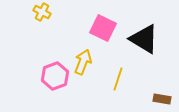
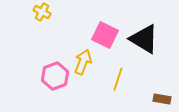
pink square: moved 2 px right, 7 px down
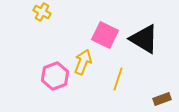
brown rectangle: rotated 30 degrees counterclockwise
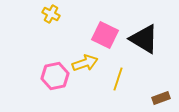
yellow cross: moved 9 px right, 2 px down
yellow arrow: moved 2 px right, 1 px down; rotated 50 degrees clockwise
pink hexagon: rotated 8 degrees clockwise
brown rectangle: moved 1 px left, 1 px up
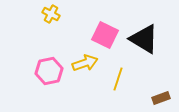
pink hexagon: moved 6 px left, 5 px up
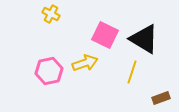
yellow line: moved 14 px right, 7 px up
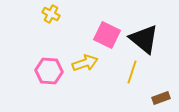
pink square: moved 2 px right
black triangle: rotated 8 degrees clockwise
pink hexagon: rotated 16 degrees clockwise
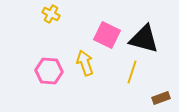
black triangle: rotated 24 degrees counterclockwise
yellow arrow: rotated 90 degrees counterclockwise
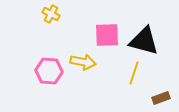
pink square: rotated 28 degrees counterclockwise
black triangle: moved 2 px down
yellow arrow: moved 2 px left, 1 px up; rotated 120 degrees clockwise
yellow line: moved 2 px right, 1 px down
